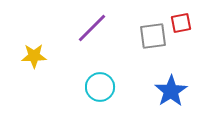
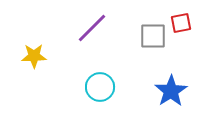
gray square: rotated 8 degrees clockwise
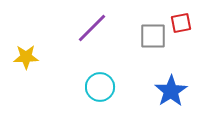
yellow star: moved 8 px left, 1 px down
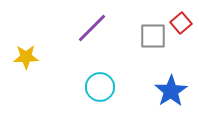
red square: rotated 30 degrees counterclockwise
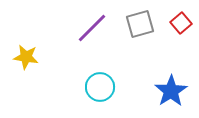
gray square: moved 13 px left, 12 px up; rotated 16 degrees counterclockwise
yellow star: rotated 10 degrees clockwise
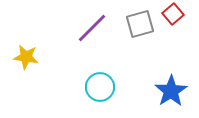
red square: moved 8 px left, 9 px up
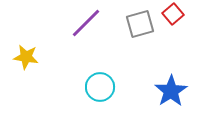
purple line: moved 6 px left, 5 px up
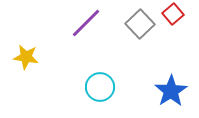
gray square: rotated 28 degrees counterclockwise
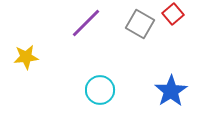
gray square: rotated 16 degrees counterclockwise
yellow star: rotated 15 degrees counterclockwise
cyan circle: moved 3 px down
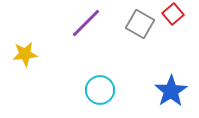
yellow star: moved 1 px left, 3 px up
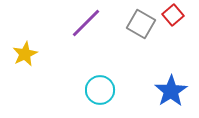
red square: moved 1 px down
gray square: moved 1 px right
yellow star: rotated 20 degrees counterclockwise
